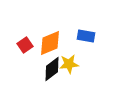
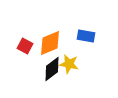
red square: moved 1 px down; rotated 28 degrees counterclockwise
yellow star: rotated 18 degrees clockwise
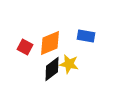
red square: moved 1 px down
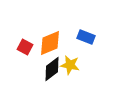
blue rectangle: moved 1 px down; rotated 12 degrees clockwise
yellow star: moved 1 px right, 1 px down
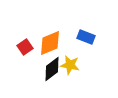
red square: rotated 28 degrees clockwise
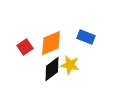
orange diamond: moved 1 px right
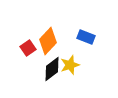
orange diamond: moved 3 px left, 2 px up; rotated 24 degrees counterclockwise
red square: moved 3 px right, 1 px down
yellow star: rotated 30 degrees counterclockwise
